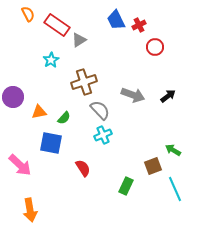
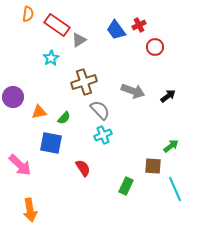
orange semicircle: rotated 35 degrees clockwise
blue trapezoid: moved 10 px down; rotated 10 degrees counterclockwise
cyan star: moved 2 px up
gray arrow: moved 4 px up
green arrow: moved 2 px left, 4 px up; rotated 112 degrees clockwise
brown square: rotated 24 degrees clockwise
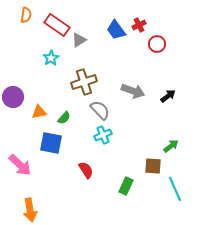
orange semicircle: moved 2 px left, 1 px down
red circle: moved 2 px right, 3 px up
red semicircle: moved 3 px right, 2 px down
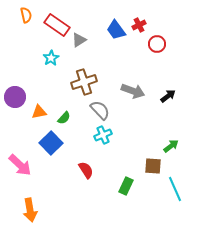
orange semicircle: rotated 21 degrees counterclockwise
purple circle: moved 2 px right
blue square: rotated 35 degrees clockwise
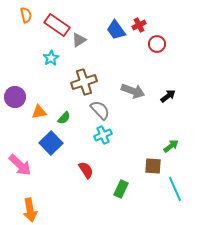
green rectangle: moved 5 px left, 3 px down
